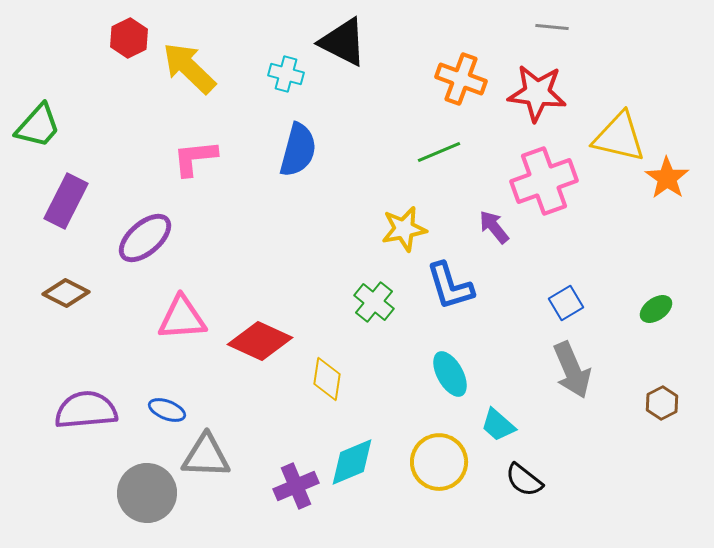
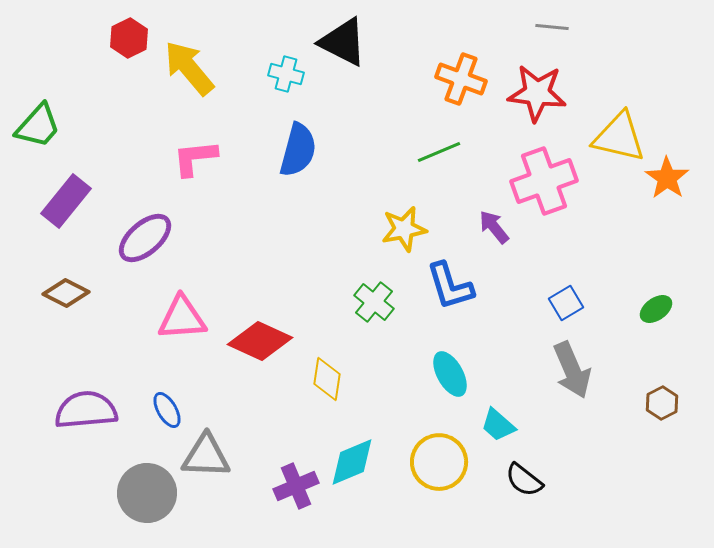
yellow arrow: rotated 6 degrees clockwise
purple rectangle: rotated 12 degrees clockwise
blue ellipse: rotated 39 degrees clockwise
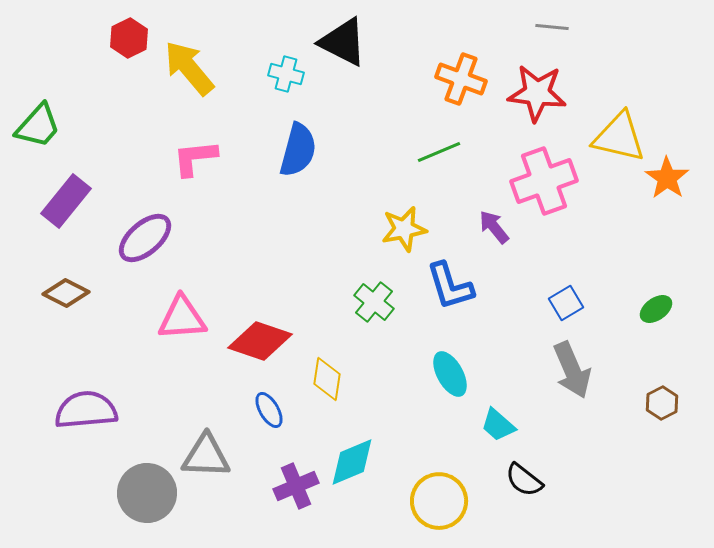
red diamond: rotated 6 degrees counterclockwise
blue ellipse: moved 102 px right
yellow circle: moved 39 px down
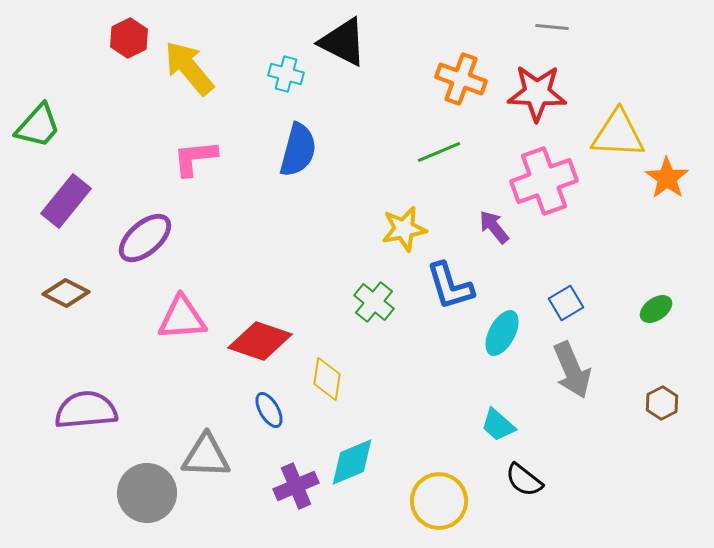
red star: rotated 4 degrees counterclockwise
yellow triangle: moved 1 px left, 3 px up; rotated 10 degrees counterclockwise
cyan ellipse: moved 52 px right, 41 px up; rotated 57 degrees clockwise
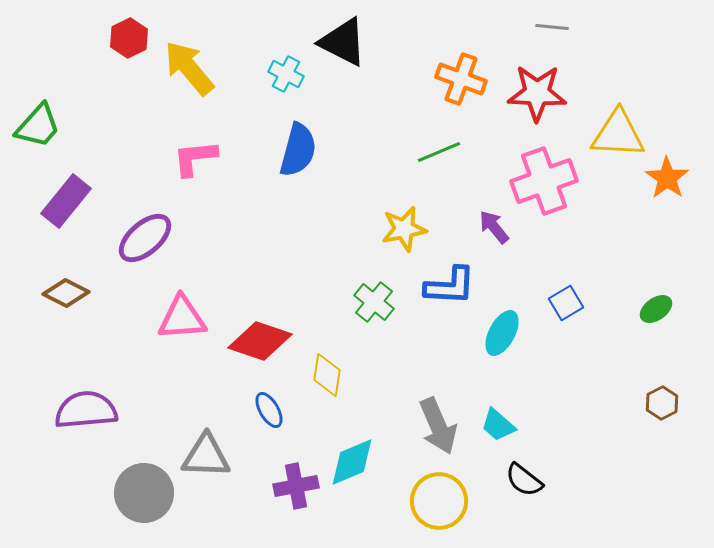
cyan cross: rotated 12 degrees clockwise
blue L-shape: rotated 70 degrees counterclockwise
gray arrow: moved 134 px left, 56 px down
yellow diamond: moved 4 px up
purple cross: rotated 12 degrees clockwise
gray circle: moved 3 px left
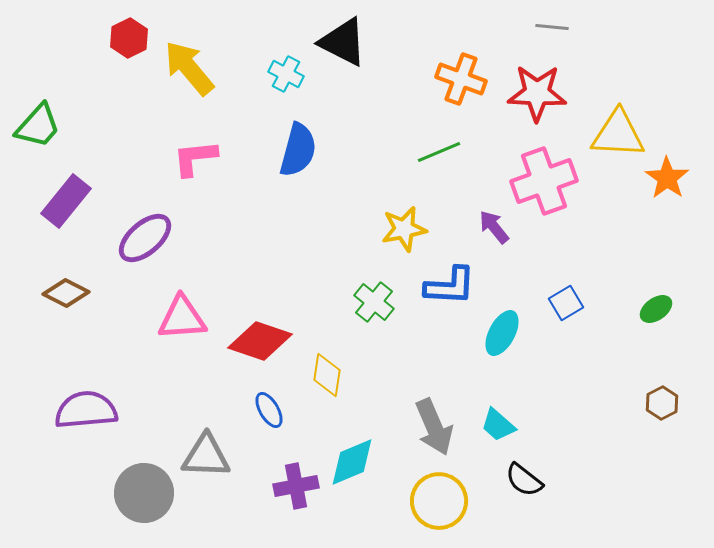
gray arrow: moved 4 px left, 1 px down
